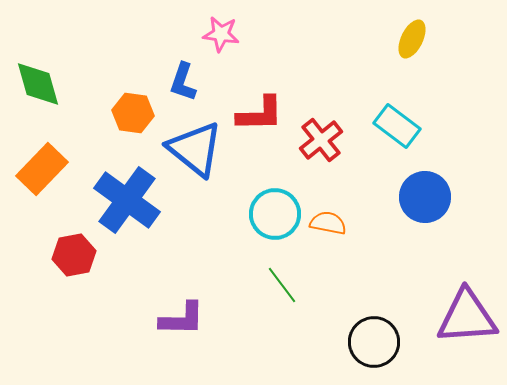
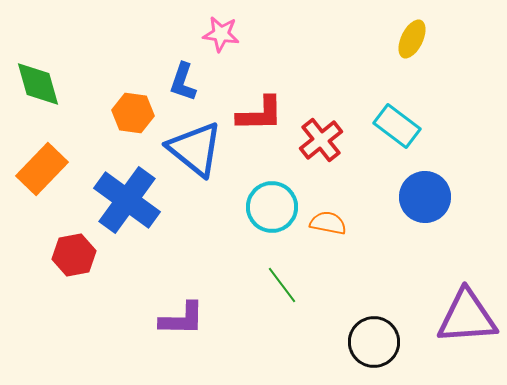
cyan circle: moved 3 px left, 7 px up
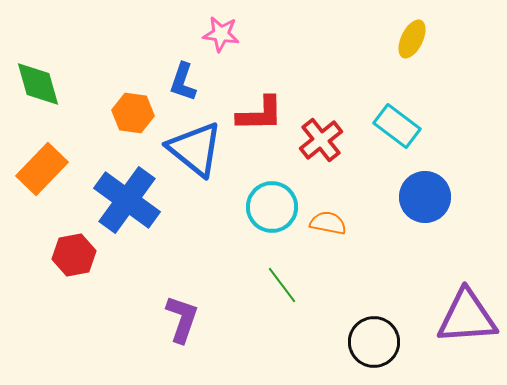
purple L-shape: rotated 72 degrees counterclockwise
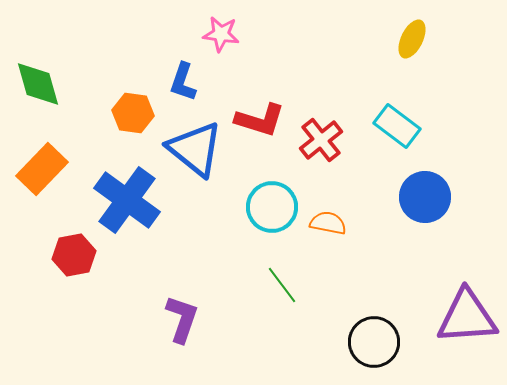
red L-shape: moved 6 px down; rotated 18 degrees clockwise
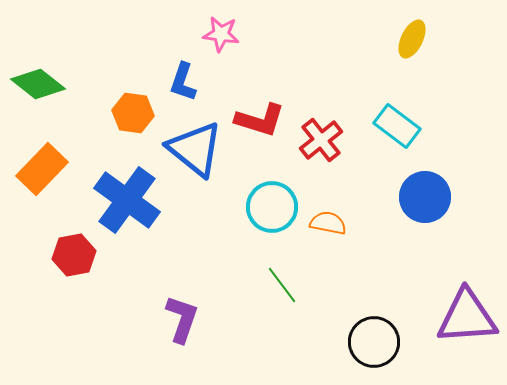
green diamond: rotated 36 degrees counterclockwise
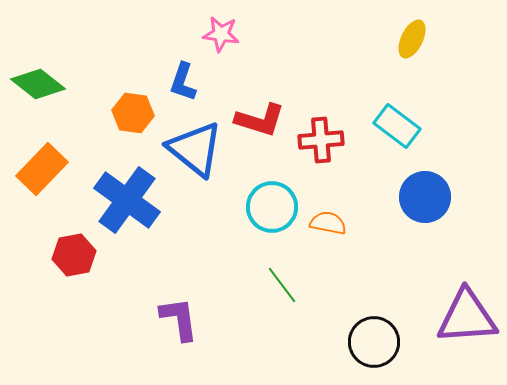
red cross: rotated 33 degrees clockwise
purple L-shape: moved 3 px left; rotated 27 degrees counterclockwise
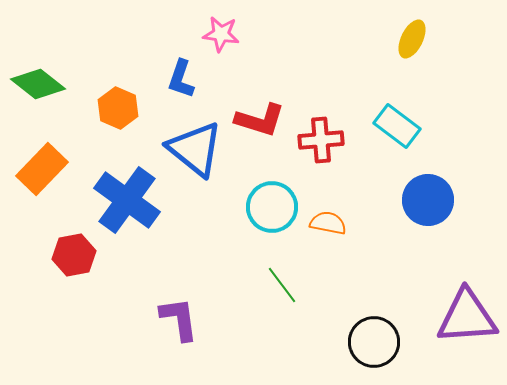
blue L-shape: moved 2 px left, 3 px up
orange hexagon: moved 15 px left, 5 px up; rotated 15 degrees clockwise
blue circle: moved 3 px right, 3 px down
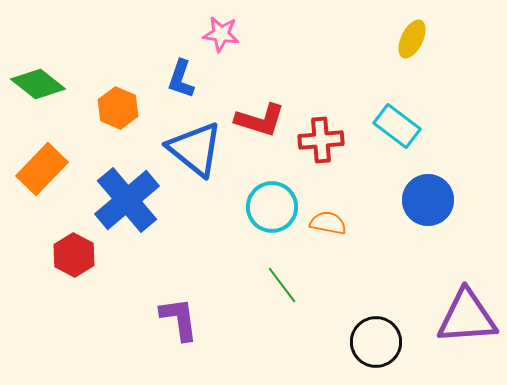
blue cross: rotated 14 degrees clockwise
red hexagon: rotated 21 degrees counterclockwise
black circle: moved 2 px right
